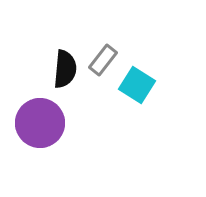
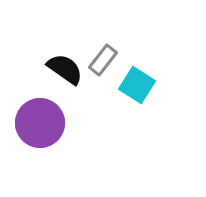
black semicircle: rotated 60 degrees counterclockwise
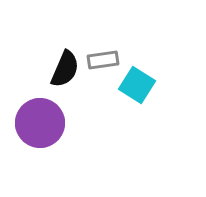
gray rectangle: rotated 44 degrees clockwise
black semicircle: rotated 78 degrees clockwise
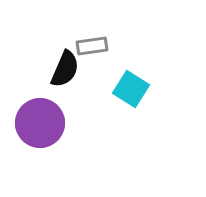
gray rectangle: moved 11 px left, 14 px up
cyan square: moved 6 px left, 4 px down
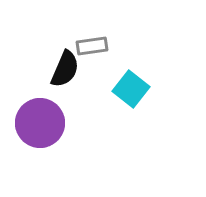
cyan square: rotated 6 degrees clockwise
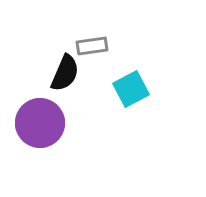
black semicircle: moved 4 px down
cyan square: rotated 24 degrees clockwise
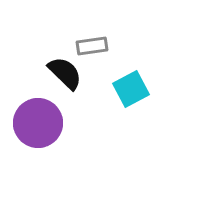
black semicircle: rotated 69 degrees counterclockwise
purple circle: moved 2 px left
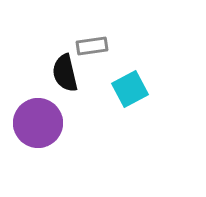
black semicircle: rotated 147 degrees counterclockwise
cyan square: moved 1 px left
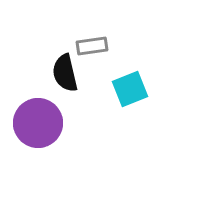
cyan square: rotated 6 degrees clockwise
